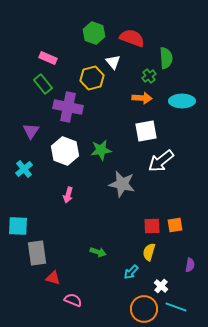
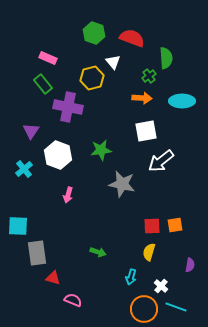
white hexagon: moved 7 px left, 4 px down
cyan arrow: moved 5 px down; rotated 28 degrees counterclockwise
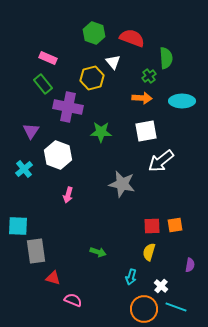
green star: moved 18 px up; rotated 10 degrees clockwise
gray rectangle: moved 1 px left, 2 px up
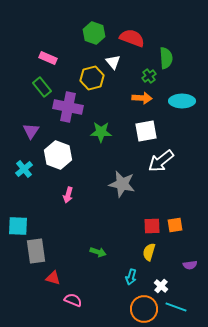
green rectangle: moved 1 px left, 3 px down
purple semicircle: rotated 72 degrees clockwise
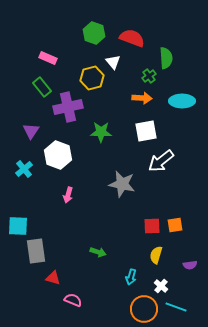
purple cross: rotated 24 degrees counterclockwise
yellow semicircle: moved 7 px right, 3 px down
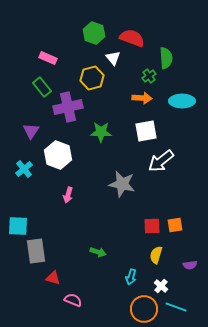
white triangle: moved 4 px up
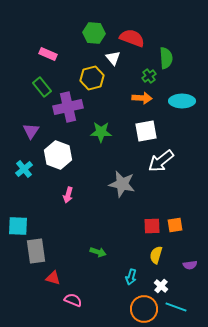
green hexagon: rotated 15 degrees counterclockwise
pink rectangle: moved 4 px up
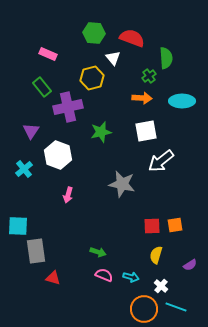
green star: rotated 15 degrees counterclockwise
purple semicircle: rotated 24 degrees counterclockwise
cyan arrow: rotated 91 degrees counterclockwise
pink semicircle: moved 31 px right, 25 px up
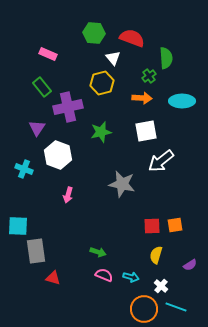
yellow hexagon: moved 10 px right, 5 px down
purple triangle: moved 6 px right, 3 px up
cyan cross: rotated 30 degrees counterclockwise
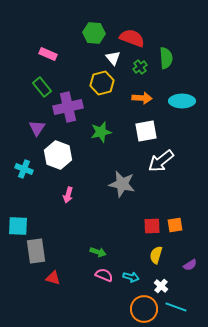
green cross: moved 9 px left, 9 px up
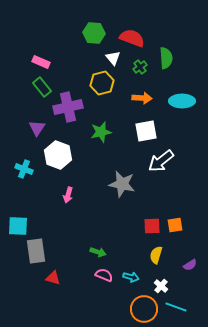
pink rectangle: moved 7 px left, 8 px down
